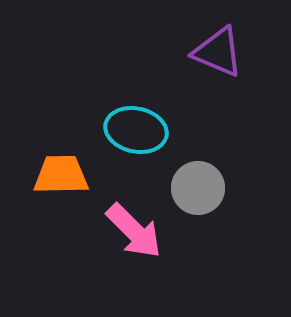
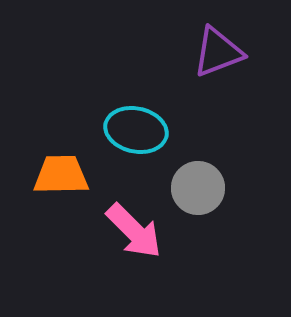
purple triangle: rotated 44 degrees counterclockwise
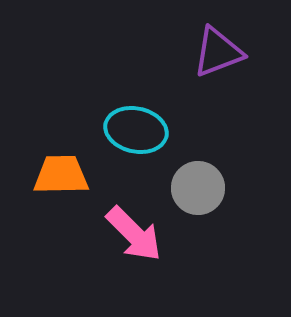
pink arrow: moved 3 px down
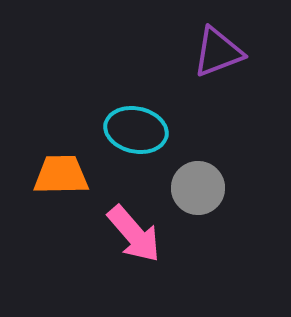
pink arrow: rotated 4 degrees clockwise
